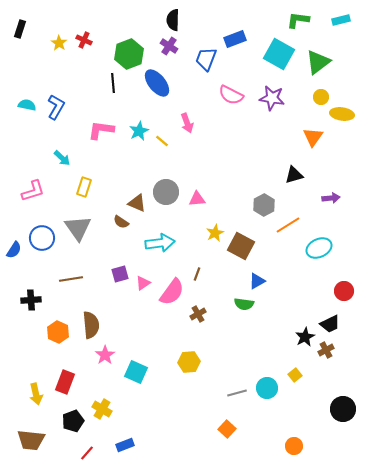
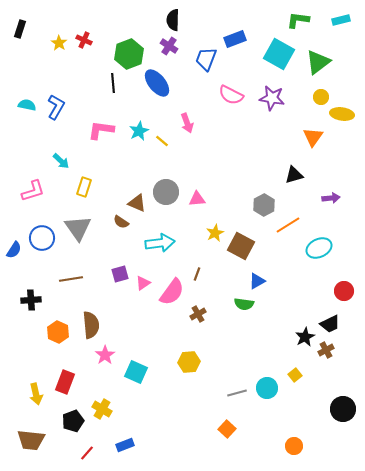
cyan arrow at (62, 158): moved 1 px left, 3 px down
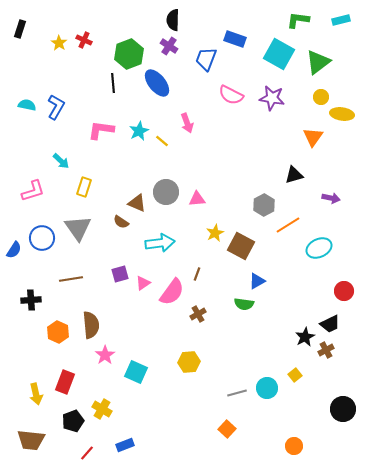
blue rectangle at (235, 39): rotated 40 degrees clockwise
purple arrow at (331, 198): rotated 18 degrees clockwise
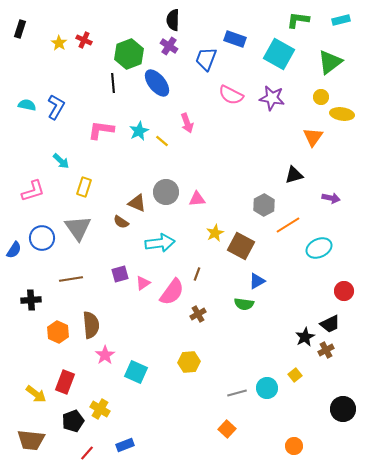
green triangle at (318, 62): moved 12 px right
yellow arrow at (36, 394): rotated 40 degrees counterclockwise
yellow cross at (102, 409): moved 2 px left
